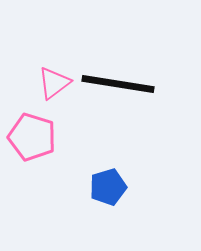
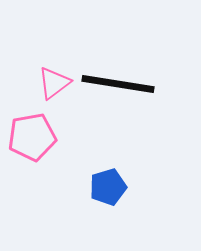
pink pentagon: rotated 27 degrees counterclockwise
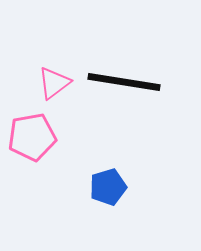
black line: moved 6 px right, 2 px up
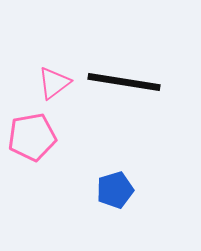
blue pentagon: moved 7 px right, 3 px down
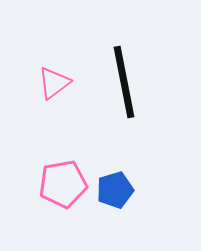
black line: rotated 70 degrees clockwise
pink pentagon: moved 31 px right, 47 px down
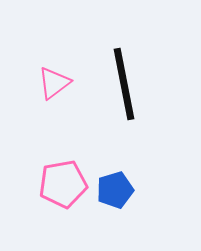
black line: moved 2 px down
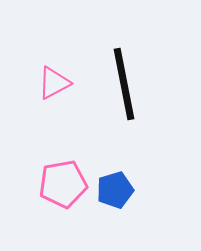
pink triangle: rotated 9 degrees clockwise
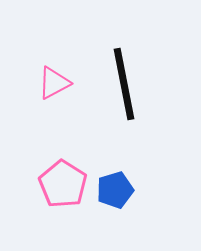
pink pentagon: rotated 30 degrees counterclockwise
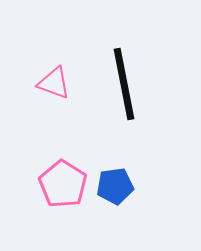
pink triangle: rotated 48 degrees clockwise
blue pentagon: moved 4 px up; rotated 9 degrees clockwise
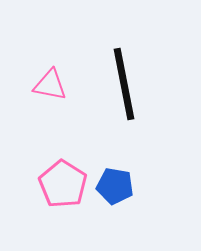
pink triangle: moved 4 px left, 2 px down; rotated 9 degrees counterclockwise
blue pentagon: rotated 18 degrees clockwise
